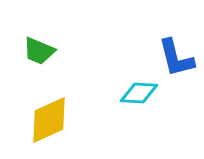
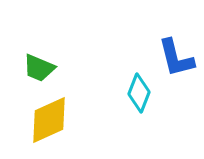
green trapezoid: moved 17 px down
cyan diamond: rotated 72 degrees counterclockwise
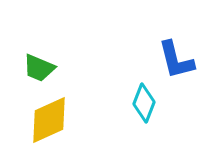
blue L-shape: moved 2 px down
cyan diamond: moved 5 px right, 10 px down
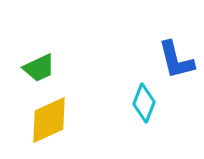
green trapezoid: rotated 48 degrees counterclockwise
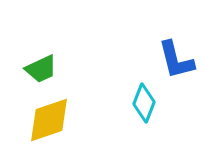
green trapezoid: moved 2 px right, 1 px down
yellow diamond: rotated 6 degrees clockwise
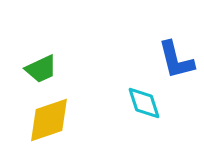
cyan diamond: rotated 39 degrees counterclockwise
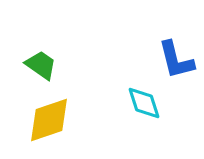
green trapezoid: moved 4 px up; rotated 120 degrees counterclockwise
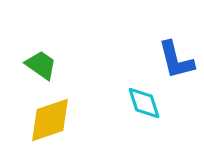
yellow diamond: moved 1 px right
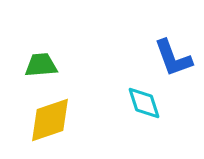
blue L-shape: moved 3 px left, 2 px up; rotated 6 degrees counterclockwise
green trapezoid: rotated 40 degrees counterclockwise
